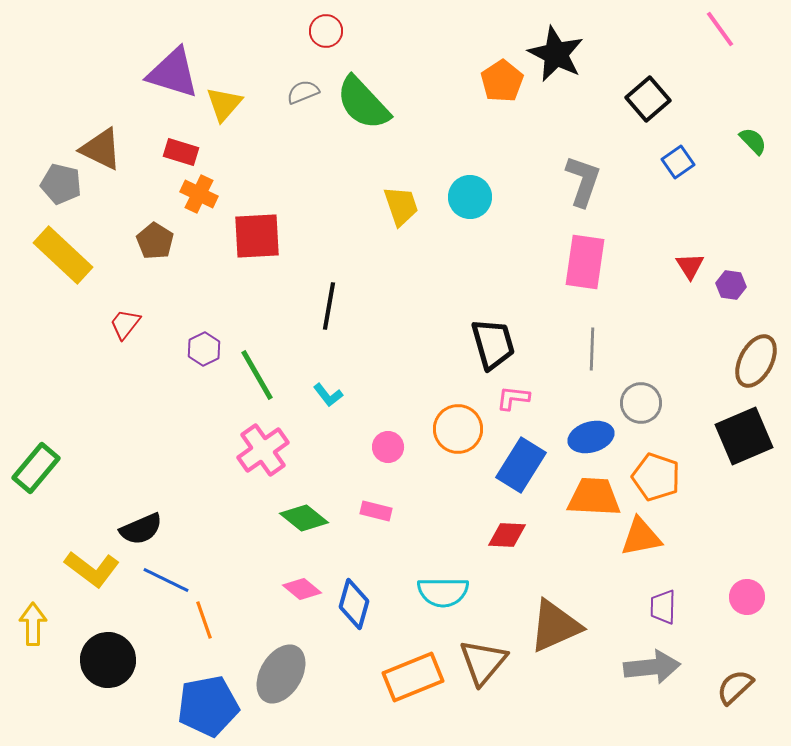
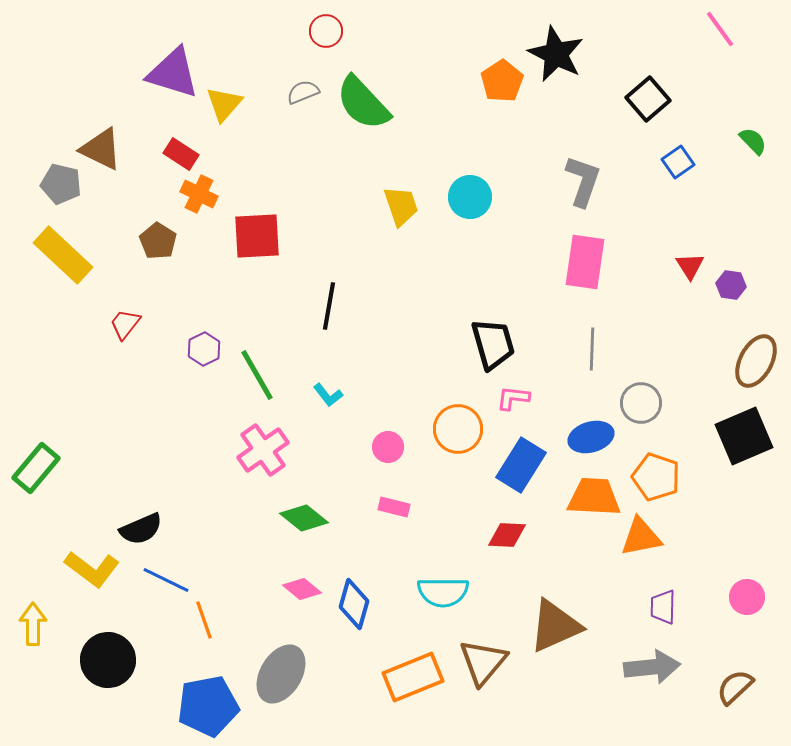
red rectangle at (181, 152): moved 2 px down; rotated 16 degrees clockwise
brown pentagon at (155, 241): moved 3 px right
pink rectangle at (376, 511): moved 18 px right, 4 px up
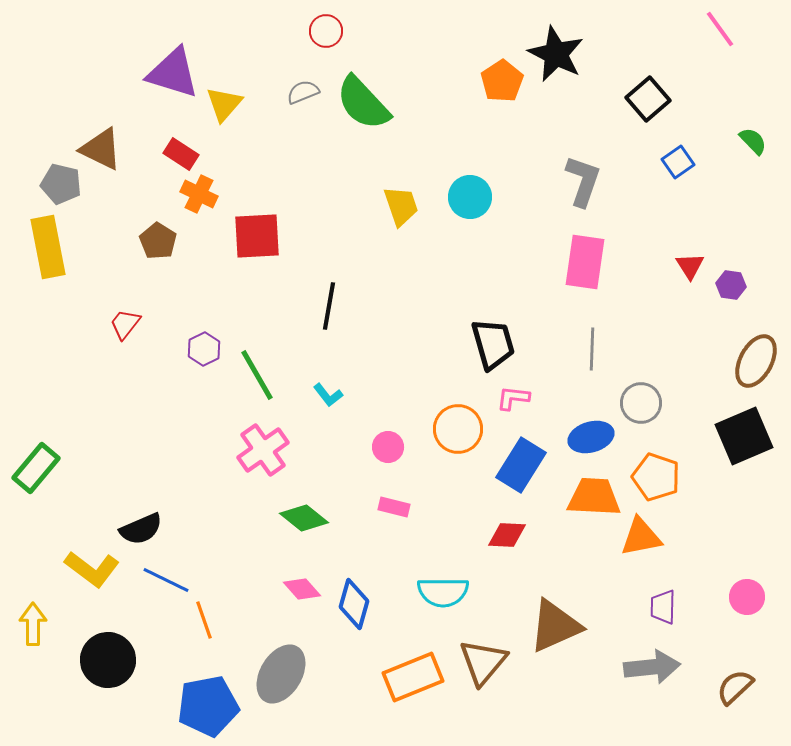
yellow rectangle at (63, 255): moved 15 px left, 8 px up; rotated 36 degrees clockwise
pink diamond at (302, 589): rotated 9 degrees clockwise
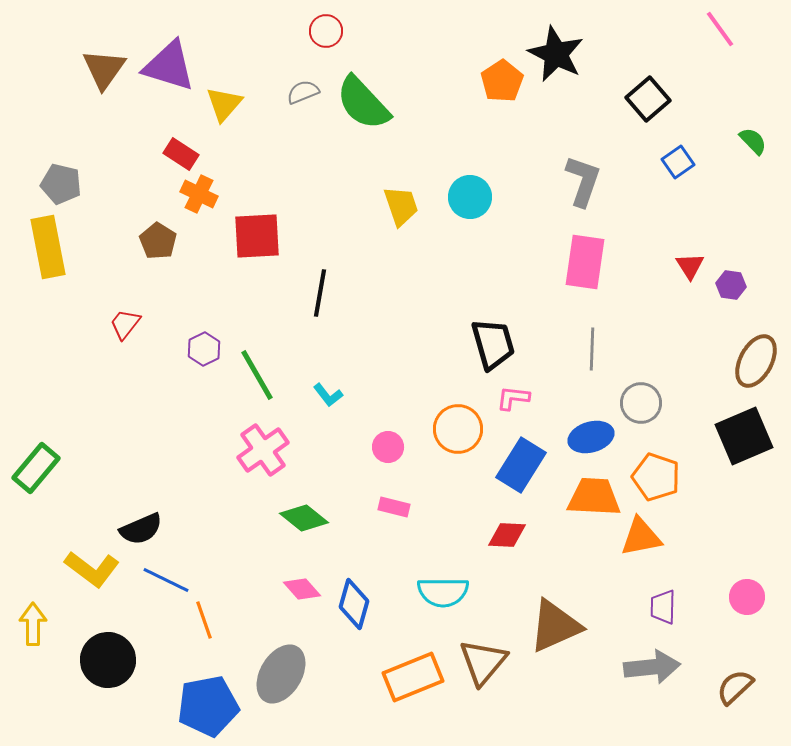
purple triangle at (173, 73): moved 4 px left, 7 px up
brown triangle at (101, 149): moved 3 px right, 80 px up; rotated 39 degrees clockwise
black line at (329, 306): moved 9 px left, 13 px up
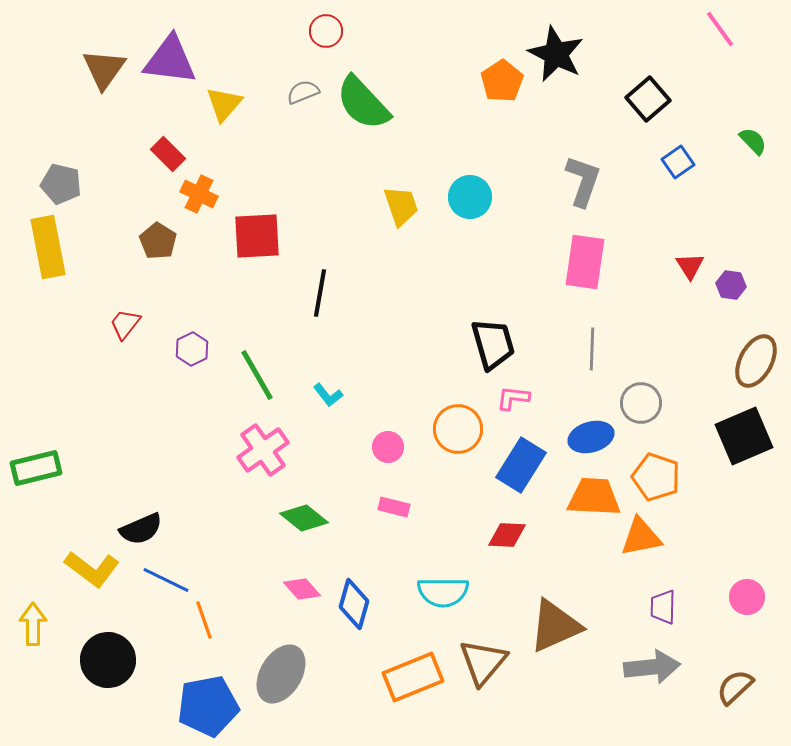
purple triangle at (169, 66): moved 1 px right, 6 px up; rotated 10 degrees counterclockwise
red rectangle at (181, 154): moved 13 px left; rotated 12 degrees clockwise
purple hexagon at (204, 349): moved 12 px left
green rectangle at (36, 468): rotated 36 degrees clockwise
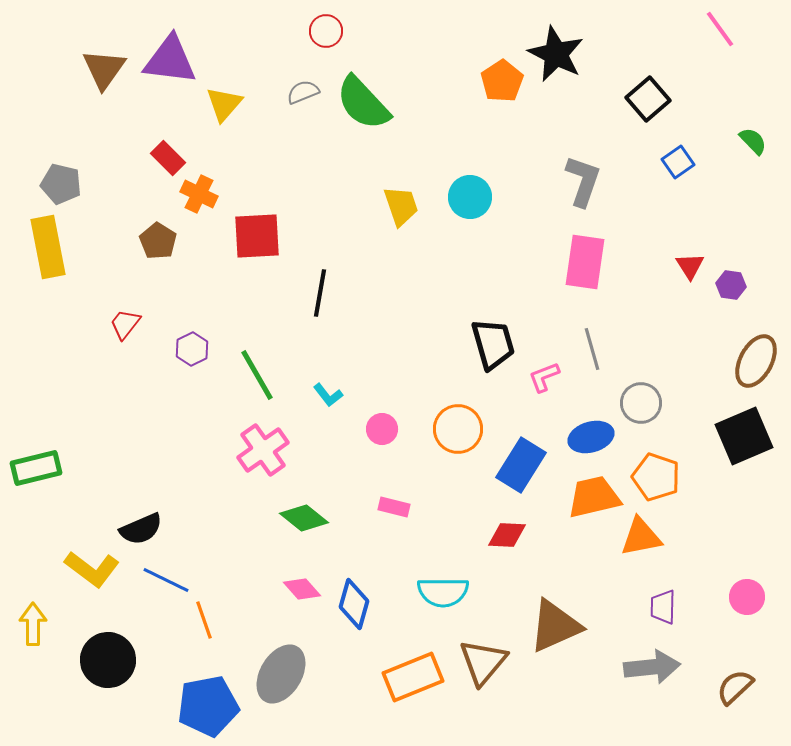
red rectangle at (168, 154): moved 4 px down
gray line at (592, 349): rotated 18 degrees counterclockwise
pink L-shape at (513, 398): moved 31 px right, 21 px up; rotated 28 degrees counterclockwise
pink circle at (388, 447): moved 6 px left, 18 px up
orange trapezoid at (594, 497): rotated 16 degrees counterclockwise
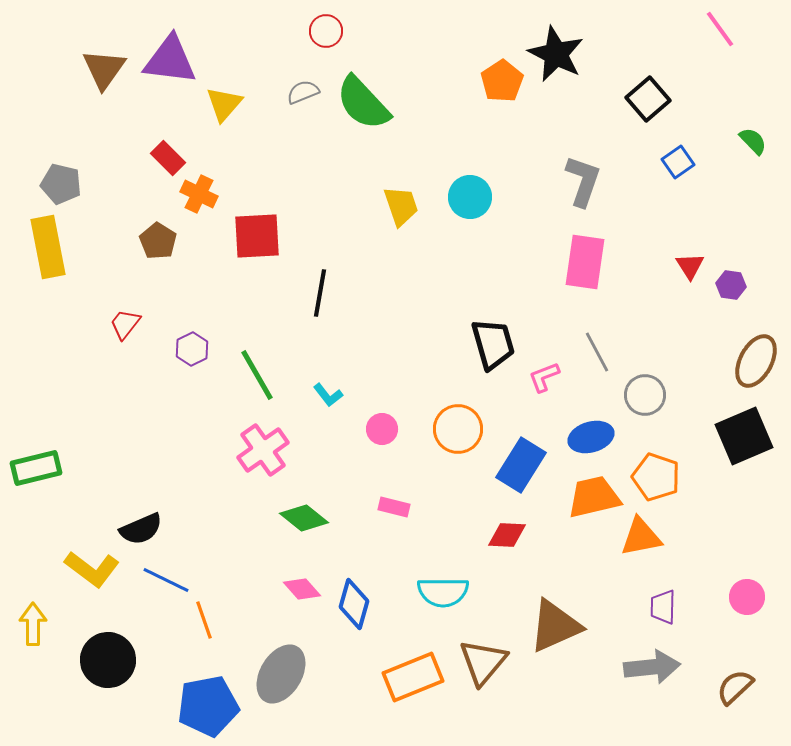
gray line at (592, 349): moved 5 px right, 3 px down; rotated 12 degrees counterclockwise
gray circle at (641, 403): moved 4 px right, 8 px up
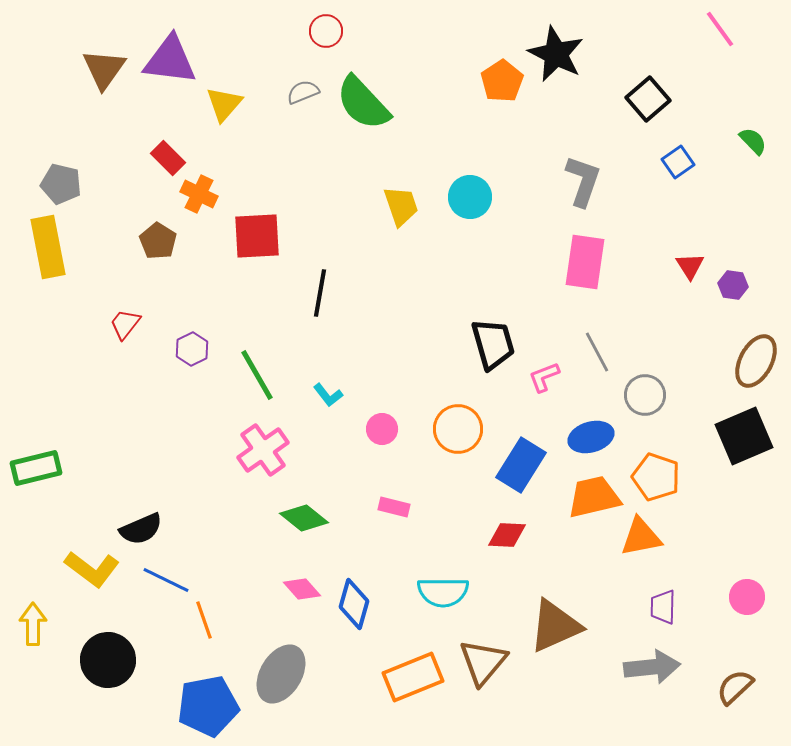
purple hexagon at (731, 285): moved 2 px right
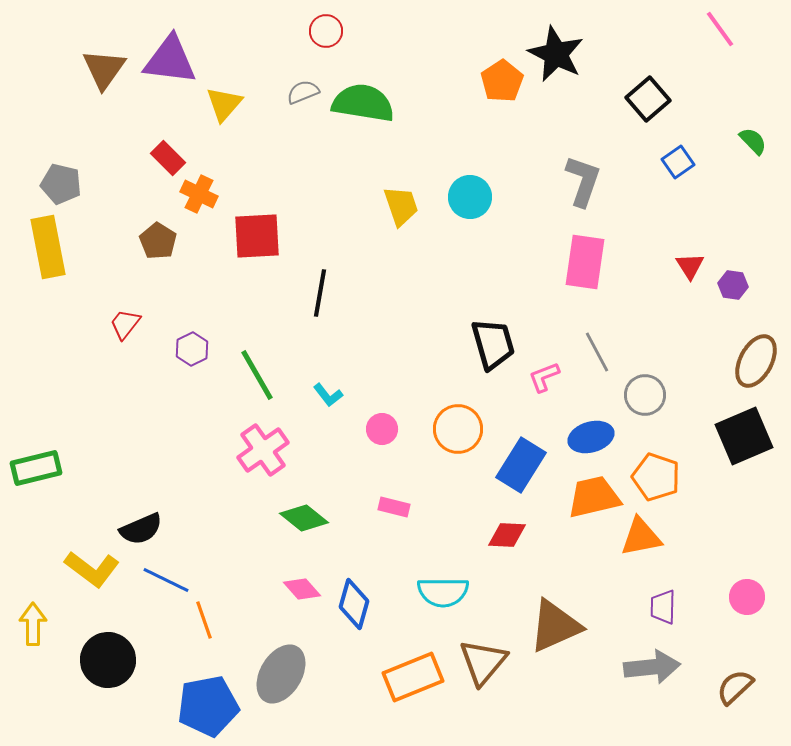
green semicircle at (363, 103): rotated 142 degrees clockwise
